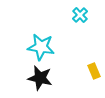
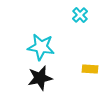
yellow rectangle: moved 4 px left, 2 px up; rotated 63 degrees counterclockwise
black star: rotated 25 degrees counterclockwise
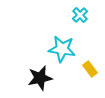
cyan star: moved 21 px right, 2 px down
yellow rectangle: rotated 49 degrees clockwise
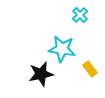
black star: moved 1 px right, 4 px up
